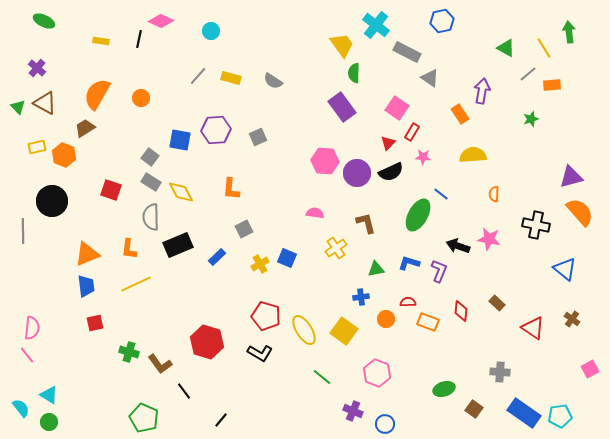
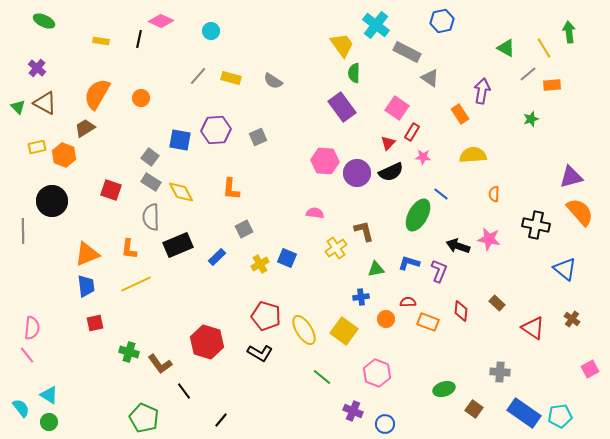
brown L-shape at (366, 223): moved 2 px left, 8 px down
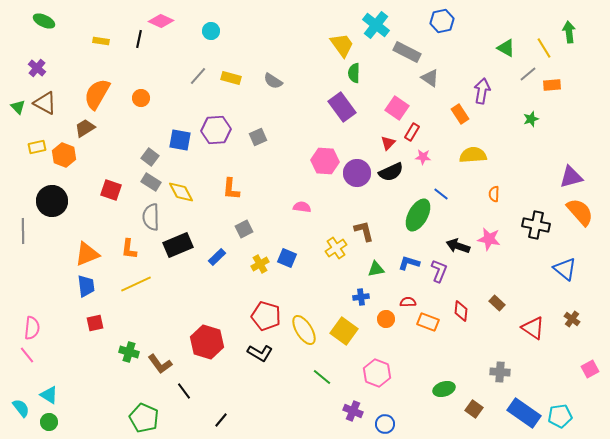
pink semicircle at (315, 213): moved 13 px left, 6 px up
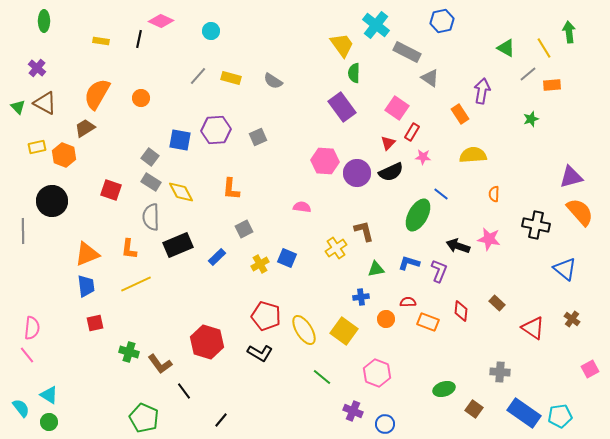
green ellipse at (44, 21): rotated 65 degrees clockwise
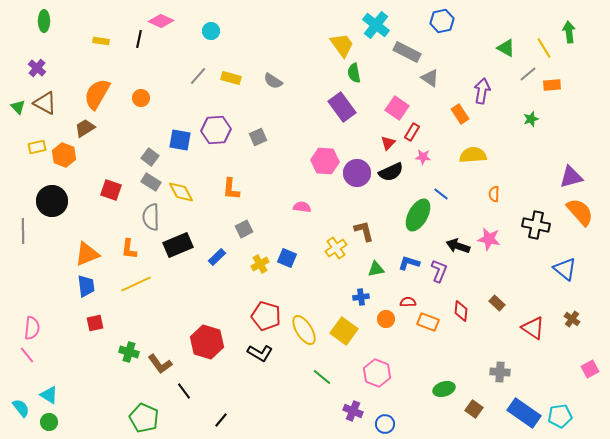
green semicircle at (354, 73): rotated 12 degrees counterclockwise
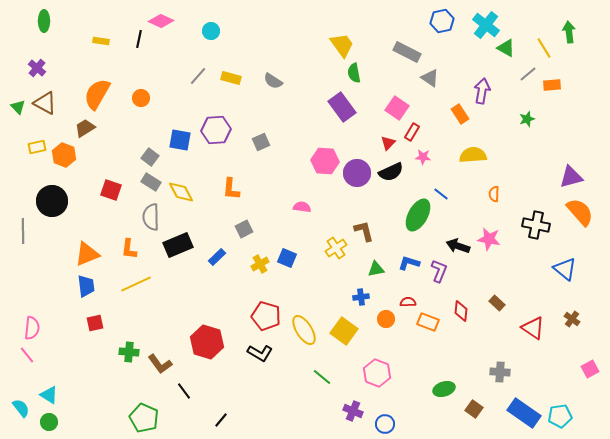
cyan cross at (376, 25): moved 110 px right
green star at (531, 119): moved 4 px left
gray square at (258, 137): moved 3 px right, 5 px down
green cross at (129, 352): rotated 12 degrees counterclockwise
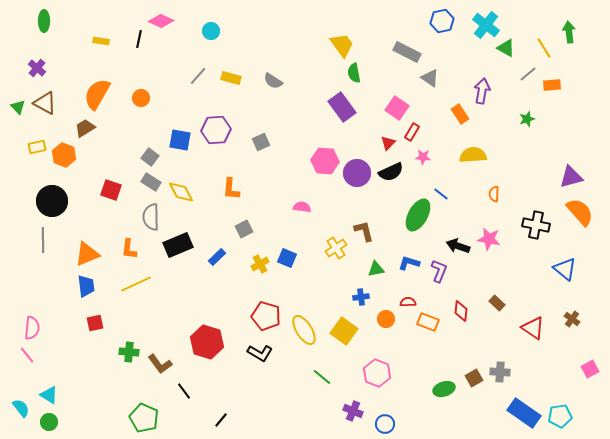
gray line at (23, 231): moved 20 px right, 9 px down
brown square at (474, 409): moved 31 px up; rotated 24 degrees clockwise
